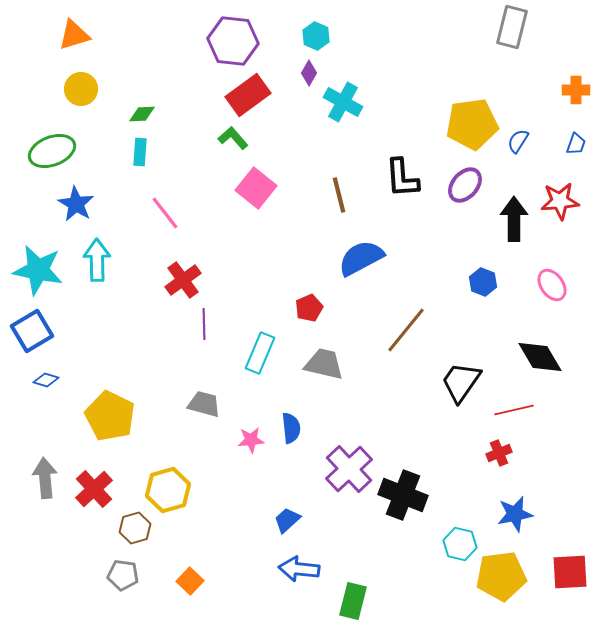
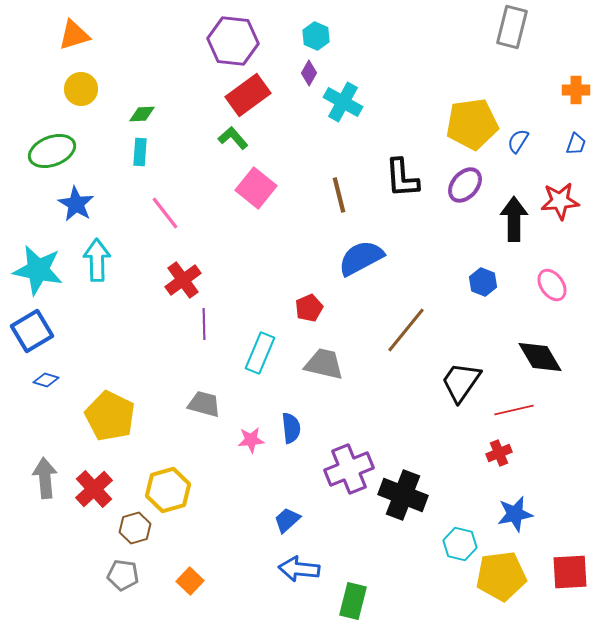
purple cross at (349, 469): rotated 21 degrees clockwise
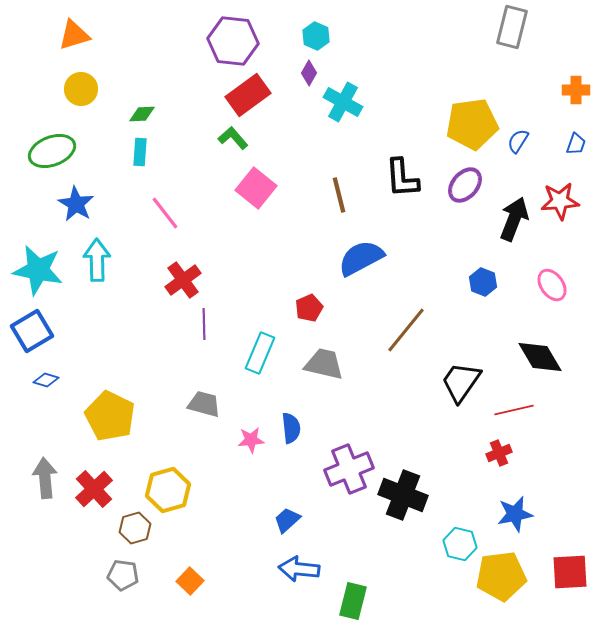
black arrow at (514, 219): rotated 21 degrees clockwise
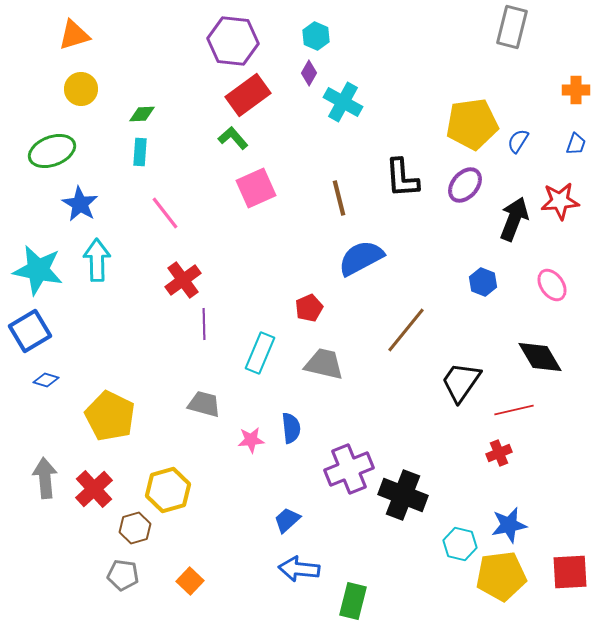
pink square at (256, 188): rotated 27 degrees clockwise
brown line at (339, 195): moved 3 px down
blue star at (76, 204): moved 4 px right
blue square at (32, 331): moved 2 px left
blue star at (515, 514): moved 6 px left, 11 px down
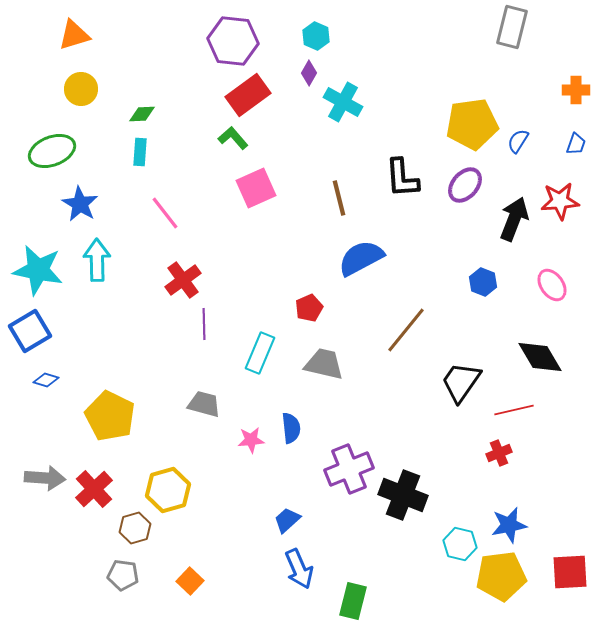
gray arrow at (45, 478): rotated 99 degrees clockwise
blue arrow at (299, 569): rotated 120 degrees counterclockwise
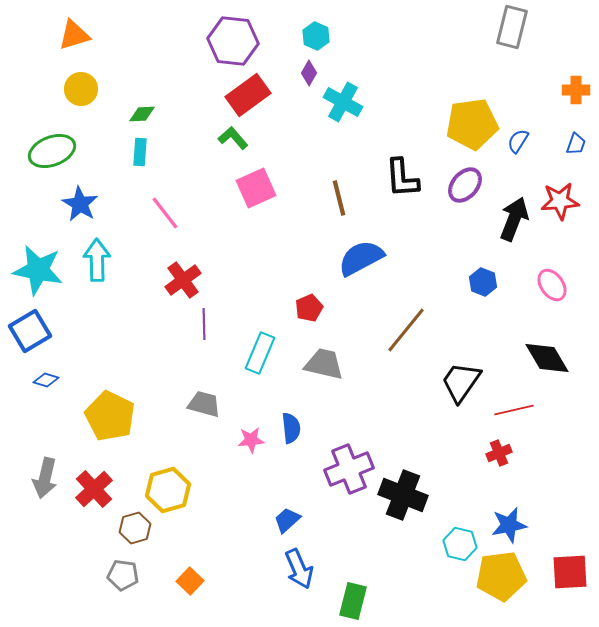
black diamond at (540, 357): moved 7 px right, 1 px down
gray arrow at (45, 478): rotated 99 degrees clockwise
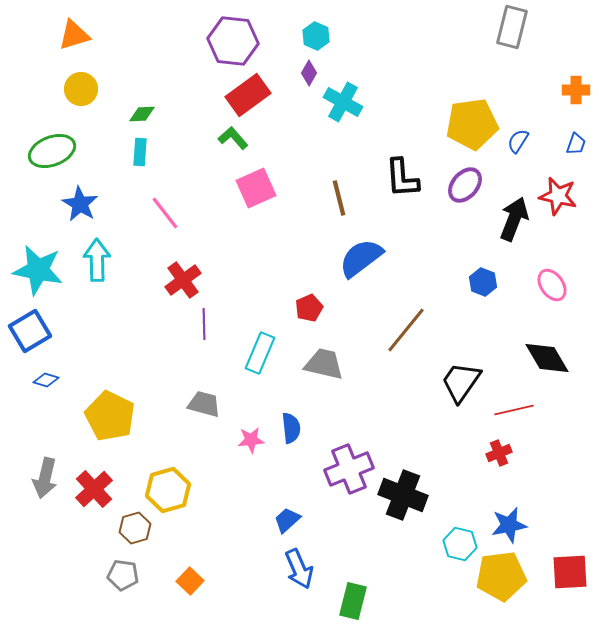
red star at (560, 201): moved 2 px left, 5 px up; rotated 18 degrees clockwise
blue semicircle at (361, 258): rotated 9 degrees counterclockwise
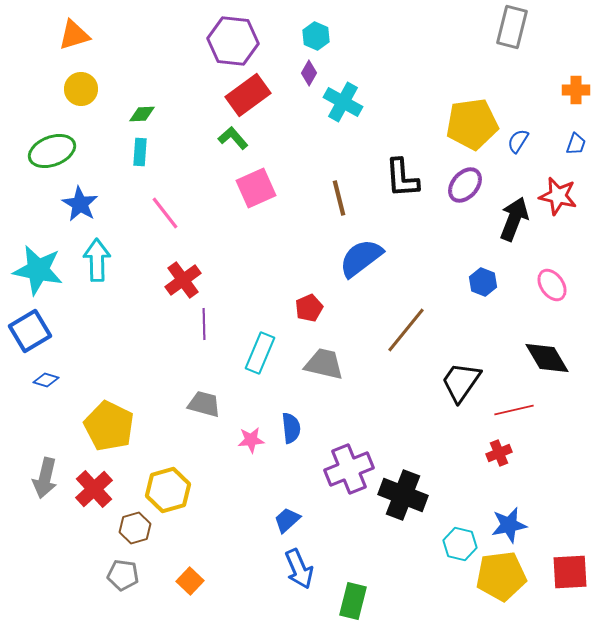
yellow pentagon at (110, 416): moved 1 px left, 10 px down
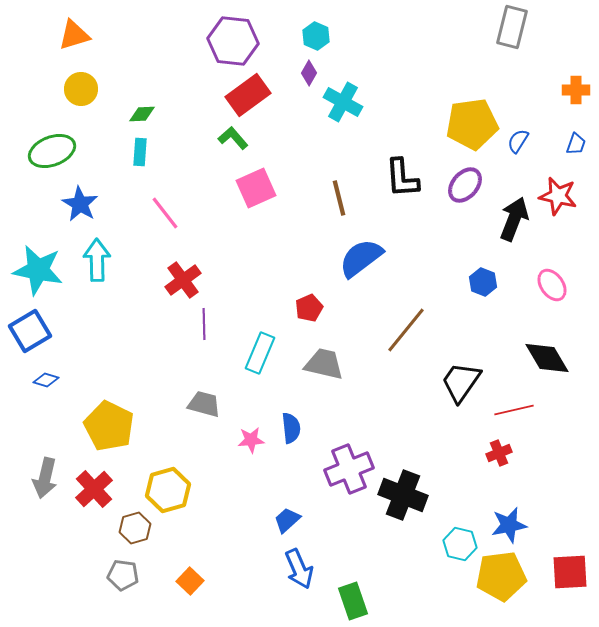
green rectangle at (353, 601): rotated 33 degrees counterclockwise
